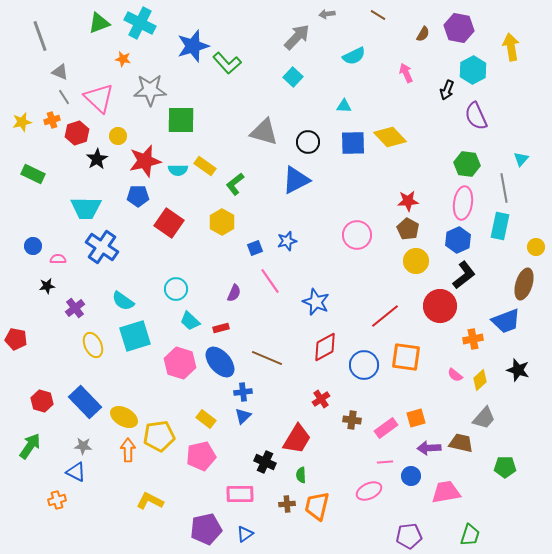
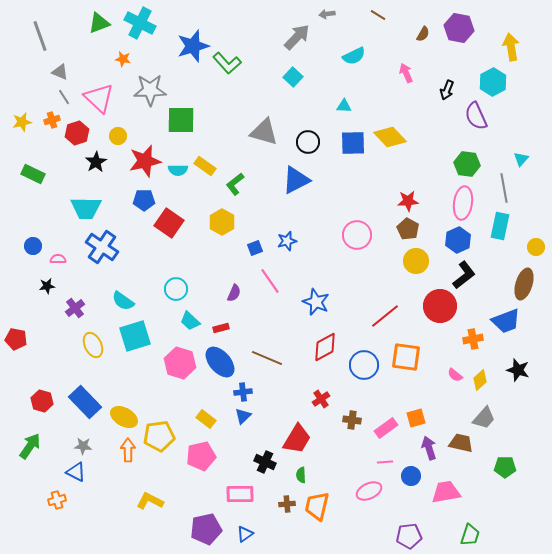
cyan hexagon at (473, 70): moved 20 px right, 12 px down
black star at (97, 159): moved 1 px left, 3 px down
blue pentagon at (138, 196): moved 6 px right, 4 px down
purple arrow at (429, 448): rotated 75 degrees clockwise
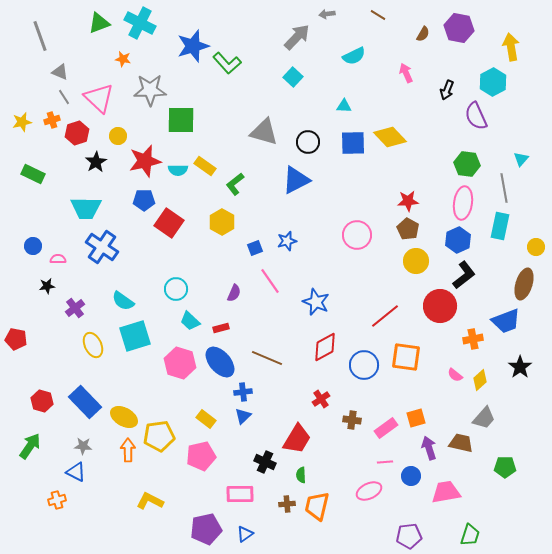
black star at (518, 370): moved 2 px right, 3 px up; rotated 20 degrees clockwise
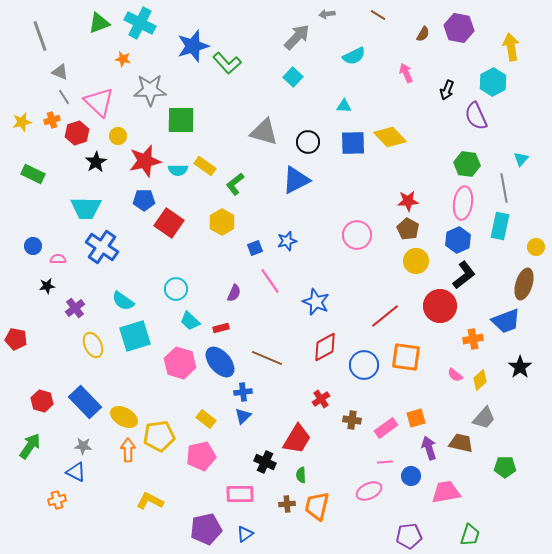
pink triangle at (99, 98): moved 4 px down
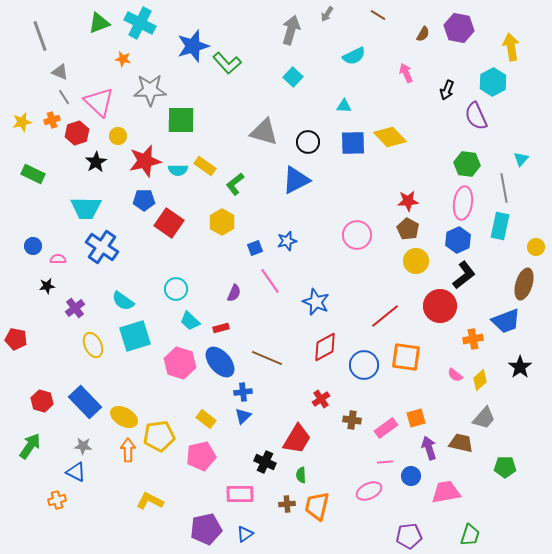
gray arrow at (327, 14): rotated 49 degrees counterclockwise
gray arrow at (297, 37): moved 6 px left, 7 px up; rotated 28 degrees counterclockwise
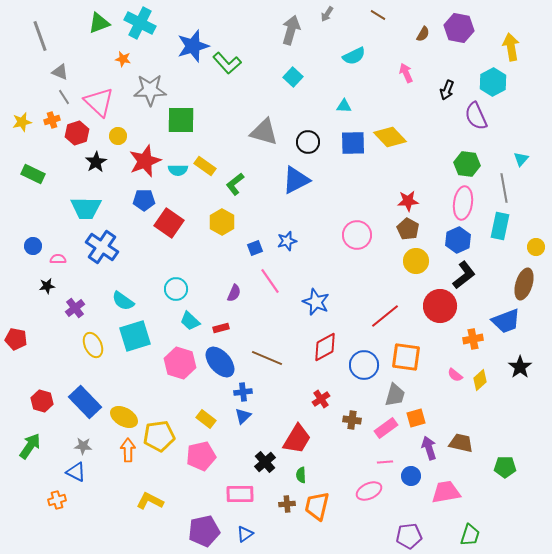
red star at (145, 161): rotated 8 degrees counterclockwise
gray trapezoid at (484, 418): moved 89 px left, 23 px up; rotated 25 degrees counterclockwise
black cross at (265, 462): rotated 25 degrees clockwise
purple pentagon at (206, 529): moved 2 px left, 2 px down
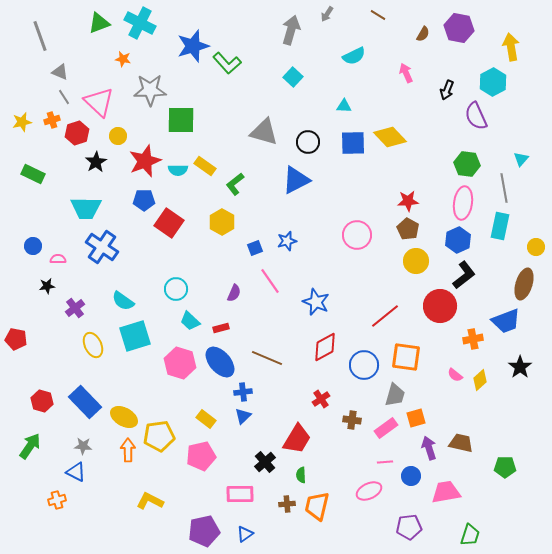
purple pentagon at (409, 536): moved 9 px up
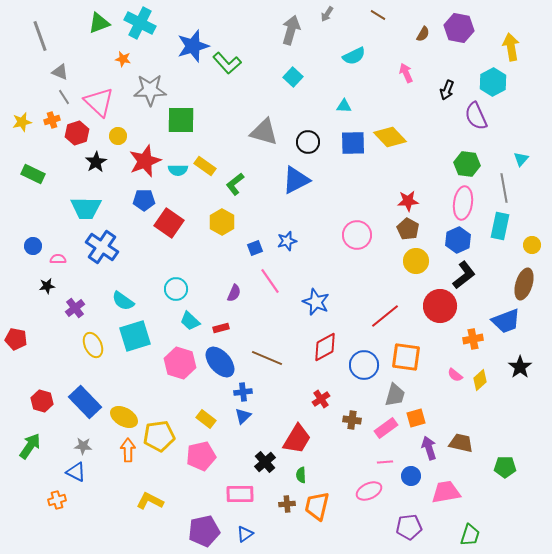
yellow circle at (536, 247): moved 4 px left, 2 px up
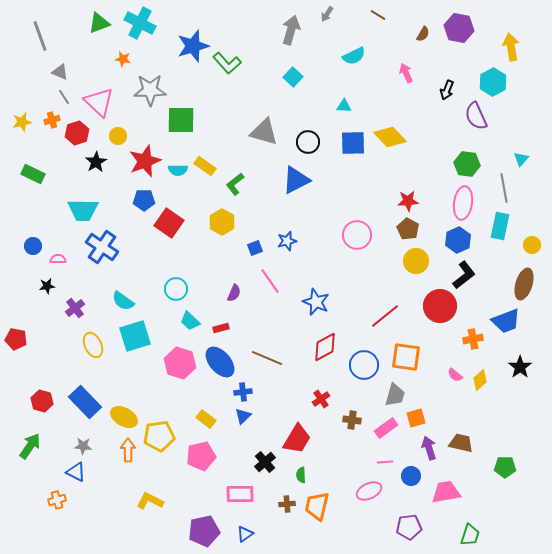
cyan trapezoid at (86, 208): moved 3 px left, 2 px down
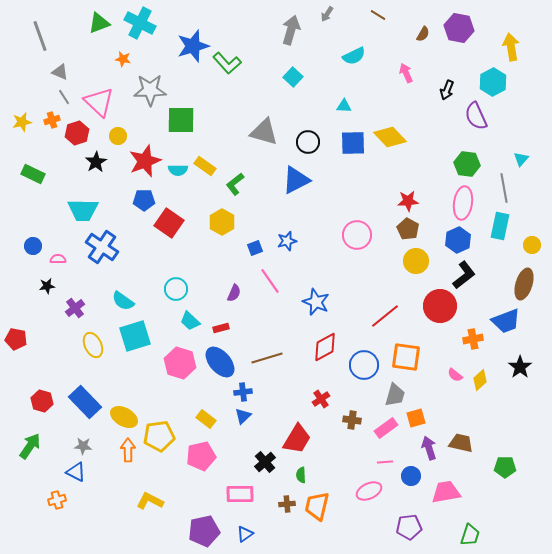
brown line at (267, 358): rotated 40 degrees counterclockwise
